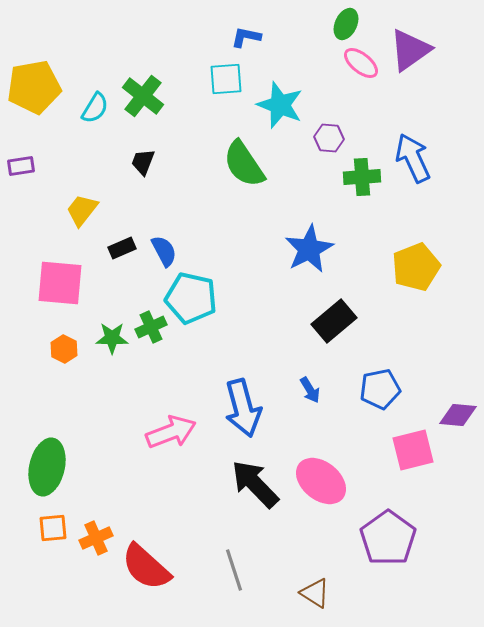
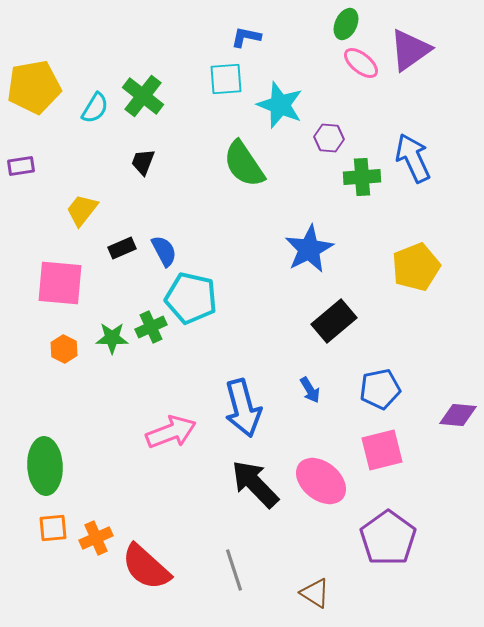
pink square at (413, 450): moved 31 px left
green ellipse at (47, 467): moved 2 px left, 1 px up; rotated 16 degrees counterclockwise
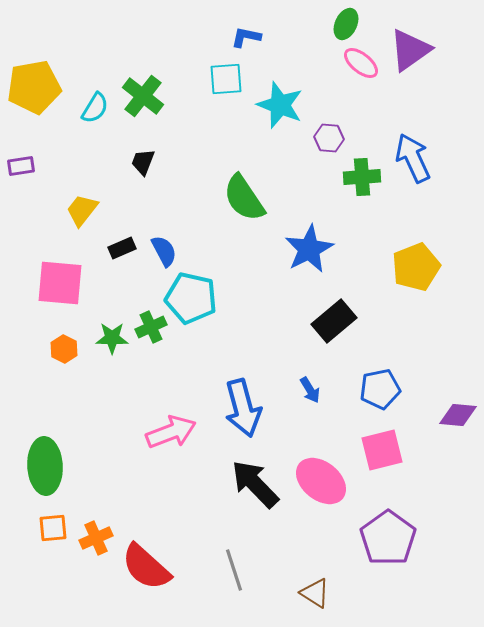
green semicircle at (244, 164): moved 34 px down
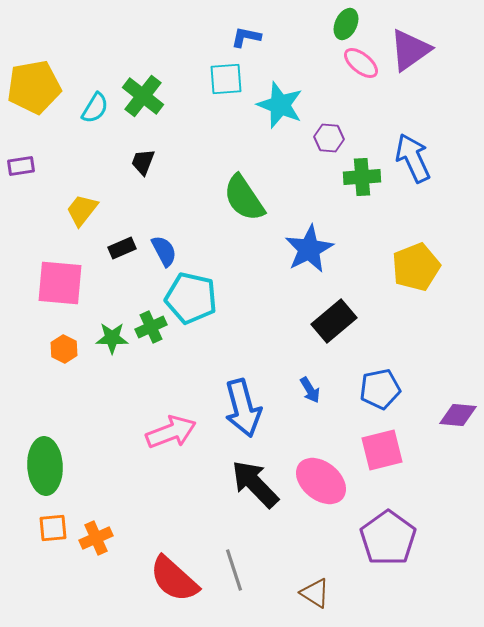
red semicircle at (146, 567): moved 28 px right, 12 px down
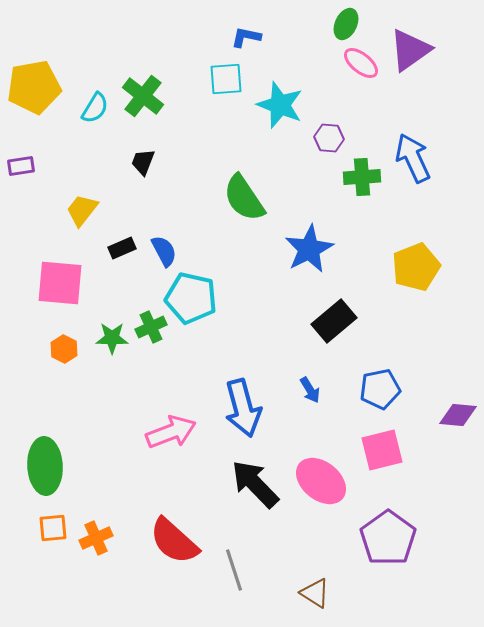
red semicircle at (174, 579): moved 38 px up
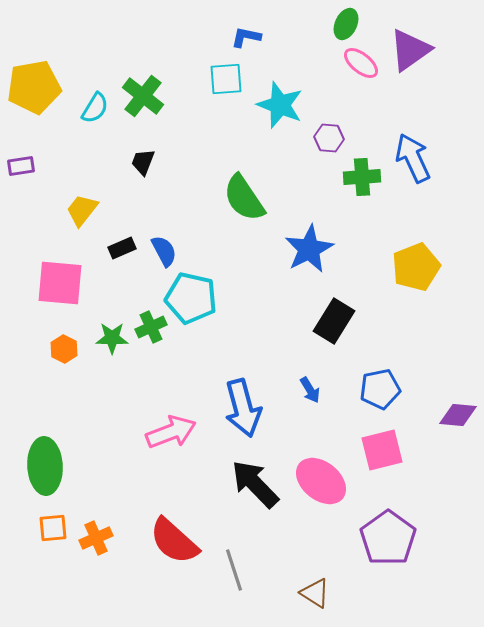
black rectangle at (334, 321): rotated 18 degrees counterclockwise
